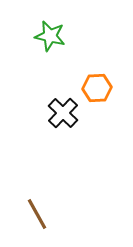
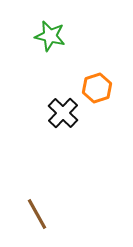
orange hexagon: rotated 16 degrees counterclockwise
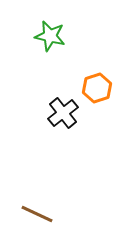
black cross: rotated 8 degrees clockwise
brown line: rotated 36 degrees counterclockwise
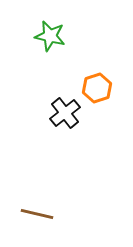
black cross: moved 2 px right
brown line: rotated 12 degrees counterclockwise
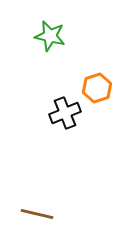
black cross: rotated 16 degrees clockwise
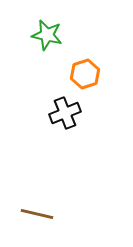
green star: moved 3 px left, 1 px up
orange hexagon: moved 12 px left, 14 px up
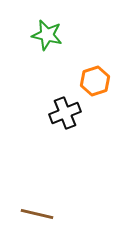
orange hexagon: moved 10 px right, 7 px down
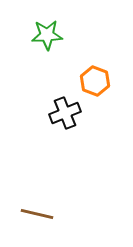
green star: rotated 16 degrees counterclockwise
orange hexagon: rotated 20 degrees counterclockwise
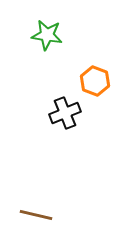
green star: rotated 12 degrees clockwise
brown line: moved 1 px left, 1 px down
